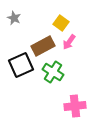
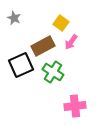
pink arrow: moved 2 px right
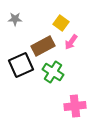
gray star: moved 1 px right, 1 px down; rotated 24 degrees counterclockwise
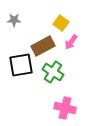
gray star: moved 1 px left, 1 px down
black square: rotated 15 degrees clockwise
pink cross: moved 10 px left, 2 px down; rotated 20 degrees clockwise
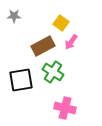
gray star: moved 4 px up
black square: moved 15 px down
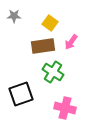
yellow square: moved 11 px left
brown rectangle: rotated 20 degrees clockwise
black square: moved 14 px down; rotated 10 degrees counterclockwise
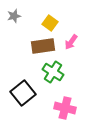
gray star: rotated 16 degrees counterclockwise
black square: moved 2 px right, 1 px up; rotated 20 degrees counterclockwise
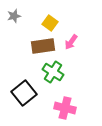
black square: moved 1 px right
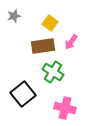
black square: moved 1 px left, 1 px down
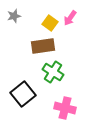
pink arrow: moved 1 px left, 24 px up
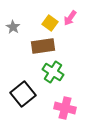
gray star: moved 1 px left, 11 px down; rotated 24 degrees counterclockwise
